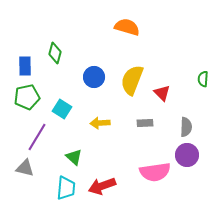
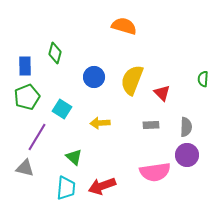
orange semicircle: moved 3 px left, 1 px up
green pentagon: rotated 10 degrees counterclockwise
gray rectangle: moved 6 px right, 2 px down
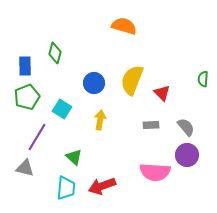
blue circle: moved 6 px down
yellow arrow: moved 3 px up; rotated 102 degrees clockwise
gray semicircle: rotated 42 degrees counterclockwise
pink semicircle: rotated 12 degrees clockwise
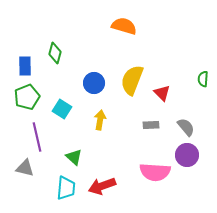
purple line: rotated 44 degrees counterclockwise
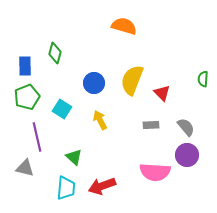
yellow arrow: rotated 36 degrees counterclockwise
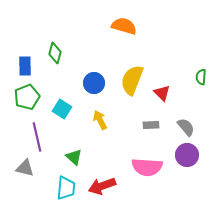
green semicircle: moved 2 px left, 2 px up
pink semicircle: moved 8 px left, 5 px up
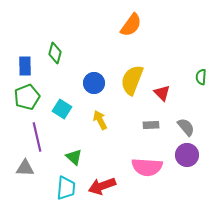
orange semicircle: moved 7 px right, 1 px up; rotated 110 degrees clockwise
gray triangle: rotated 12 degrees counterclockwise
